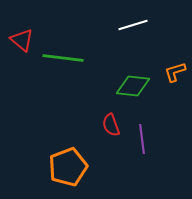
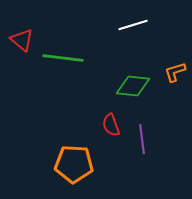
orange pentagon: moved 6 px right, 3 px up; rotated 24 degrees clockwise
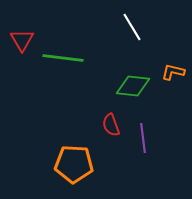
white line: moved 1 px left, 2 px down; rotated 76 degrees clockwise
red triangle: rotated 20 degrees clockwise
orange L-shape: moved 2 px left; rotated 30 degrees clockwise
purple line: moved 1 px right, 1 px up
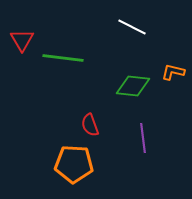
white line: rotated 32 degrees counterclockwise
red semicircle: moved 21 px left
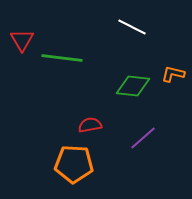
green line: moved 1 px left
orange L-shape: moved 2 px down
red semicircle: rotated 100 degrees clockwise
purple line: rotated 56 degrees clockwise
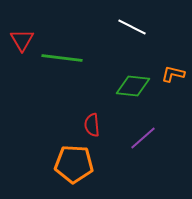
red semicircle: moved 2 px right; rotated 85 degrees counterclockwise
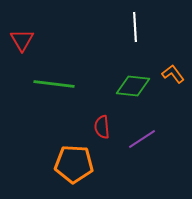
white line: moved 3 px right; rotated 60 degrees clockwise
green line: moved 8 px left, 26 px down
orange L-shape: rotated 40 degrees clockwise
red semicircle: moved 10 px right, 2 px down
purple line: moved 1 px left, 1 px down; rotated 8 degrees clockwise
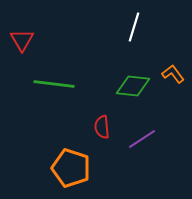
white line: moved 1 px left; rotated 20 degrees clockwise
orange pentagon: moved 3 px left, 4 px down; rotated 15 degrees clockwise
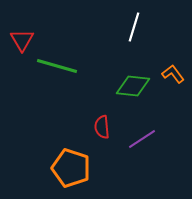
green line: moved 3 px right, 18 px up; rotated 9 degrees clockwise
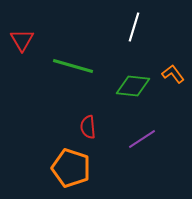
green line: moved 16 px right
red semicircle: moved 14 px left
